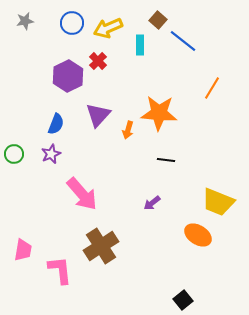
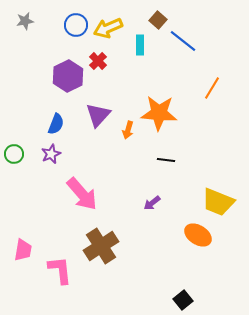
blue circle: moved 4 px right, 2 px down
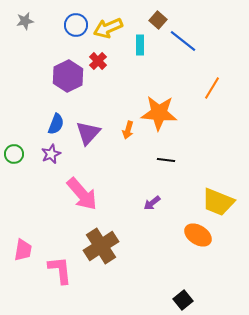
purple triangle: moved 10 px left, 18 px down
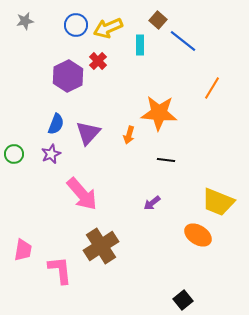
orange arrow: moved 1 px right, 5 px down
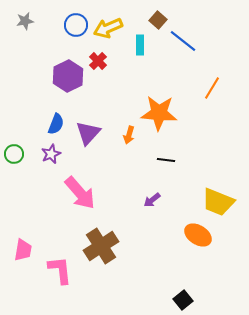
pink arrow: moved 2 px left, 1 px up
purple arrow: moved 3 px up
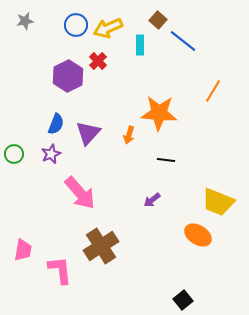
orange line: moved 1 px right, 3 px down
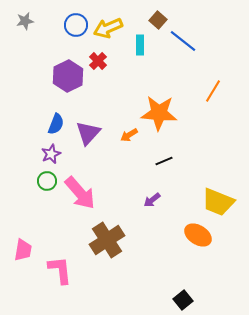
orange arrow: rotated 42 degrees clockwise
green circle: moved 33 px right, 27 px down
black line: moved 2 px left, 1 px down; rotated 30 degrees counterclockwise
brown cross: moved 6 px right, 6 px up
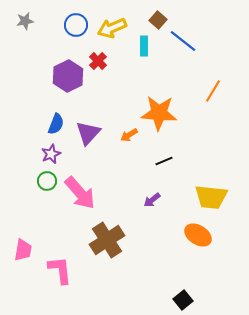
yellow arrow: moved 4 px right
cyan rectangle: moved 4 px right, 1 px down
yellow trapezoid: moved 7 px left, 5 px up; rotated 16 degrees counterclockwise
